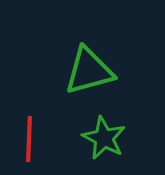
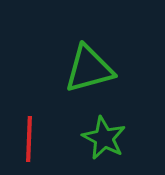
green triangle: moved 2 px up
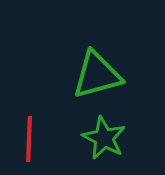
green triangle: moved 8 px right, 6 px down
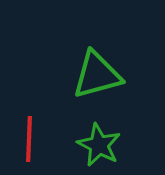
green star: moved 5 px left, 7 px down
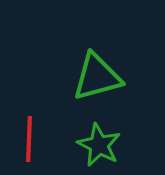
green triangle: moved 2 px down
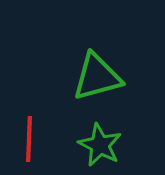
green star: moved 1 px right
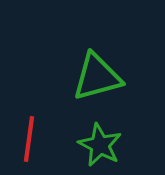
red line: rotated 6 degrees clockwise
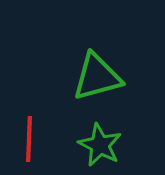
red line: rotated 6 degrees counterclockwise
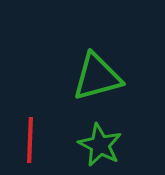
red line: moved 1 px right, 1 px down
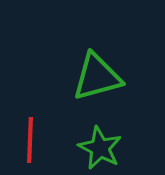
green star: moved 3 px down
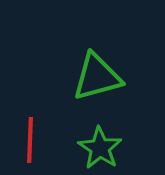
green star: rotated 6 degrees clockwise
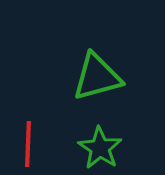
red line: moved 2 px left, 4 px down
